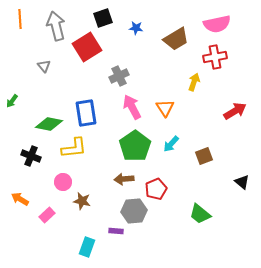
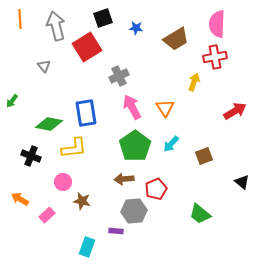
pink semicircle: rotated 104 degrees clockwise
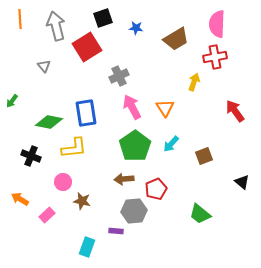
red arrow: rotated 95 degrees counterclockwise
green diamond: moved 2 px up
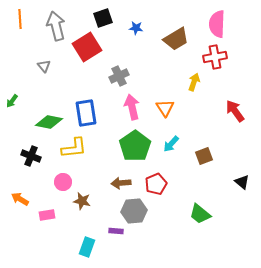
pink arrow: rotated 15 degrees clockwise
brown arrow: moved 3 px left, 4 px down
red pentagon: moved 5 px up
pink rectangle: rotated 35 degrees clockwise
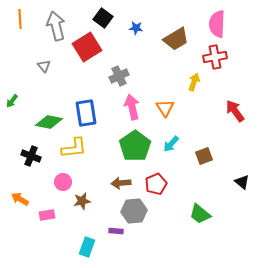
black square: rotated 36 degrees counterclockwise
brown star: rotated 24 degrees counterclockwise
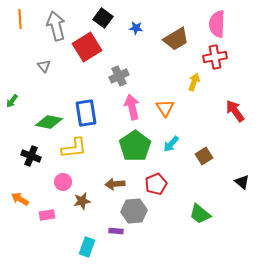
brown square: rotated 12 degrees counterclockwise
brown arrow: moved 6 px left, 1 px down
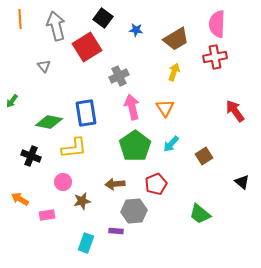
blue star: moved 2 px down
yellow arrow: moved 20 px left, 10 px up
cyan rectangle: moved 1 px left, 4 px up
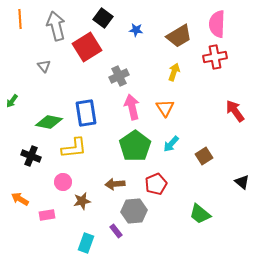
brown trapezoid: moved 3 px right, 3 px up
purple rectangle: rotated 48 degrees clockwise
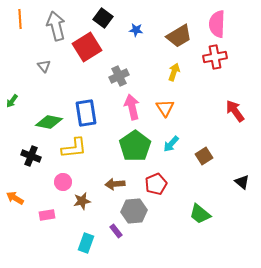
orange arrow: moved 5 px left, 1 px up
